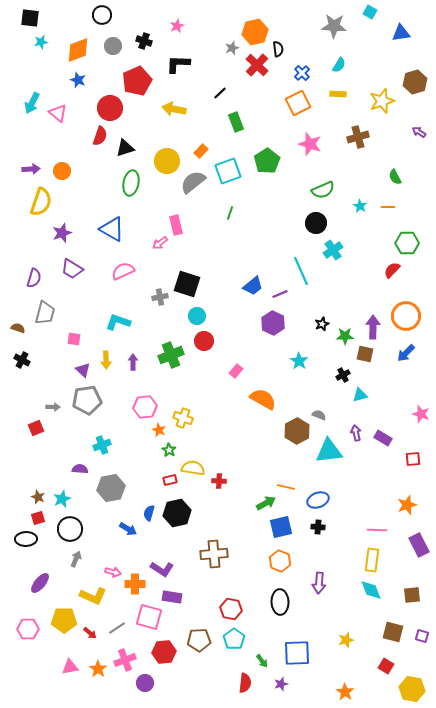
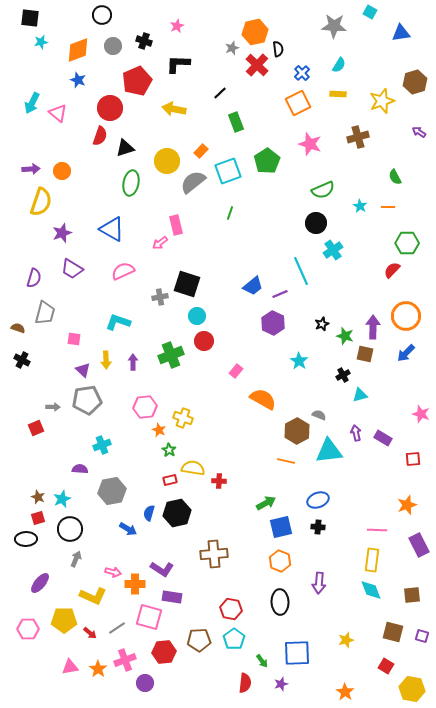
green star at (345, 336): rotated 18 degrees clockwise
orange line at (286, 487): moved 26 px up
gray hexagon at (111, 488): moved 1 px right, 3 px down
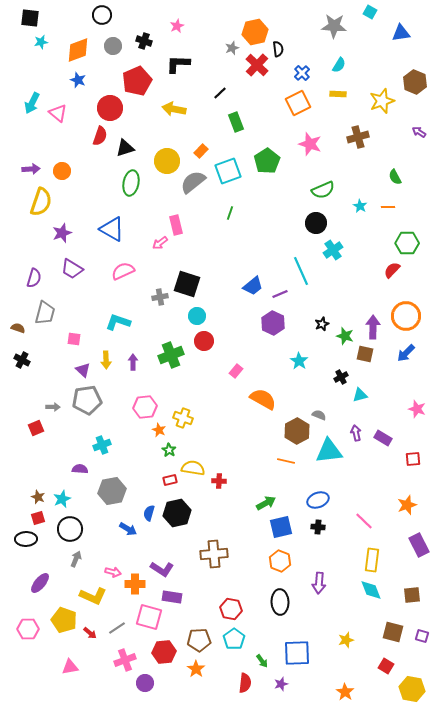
brown hexagon at (415, 82): rotated 20 degrees counterclockwise
black cross at (343, 375): moved 2 px left, 2 px down
pink star at (421, 414): moved 4 px left, 5 px up
pink line at (377, 530): moved 13 px left, 9 px up; rotated 42 degrees clockwise
yellow pentagon at (64, 620): rotated 20 degrees clockwise
orange star at (98, 669): moved 98 px right
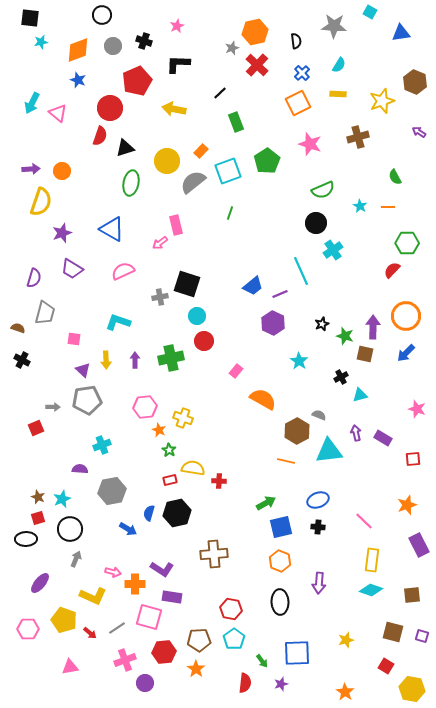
black semicircle at (278, 49): moved 18 px right, 8 px up
green cross at (171, 355): moved 3 px down; rotated 10 degrees clockwise
purple arrow at (133, 362): moved 2 px right, 2 px up
cyan diamond at (371, 590): rotated 50 degrees counterclockwise
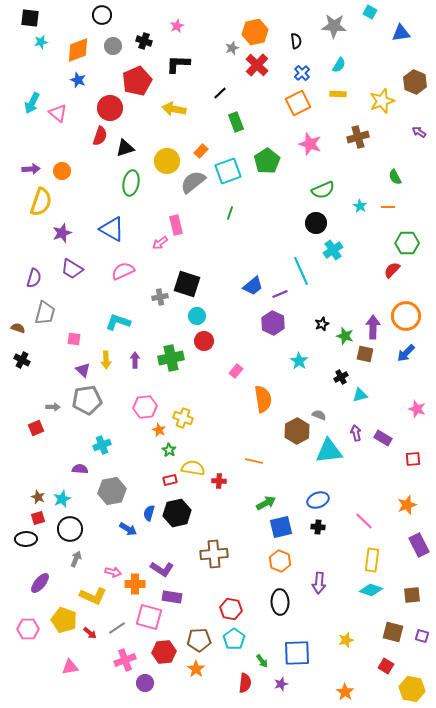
orange semicircle at (263, 399): rotated 52 degrees clockwise
orange line at (286, 461): moved 32 px left
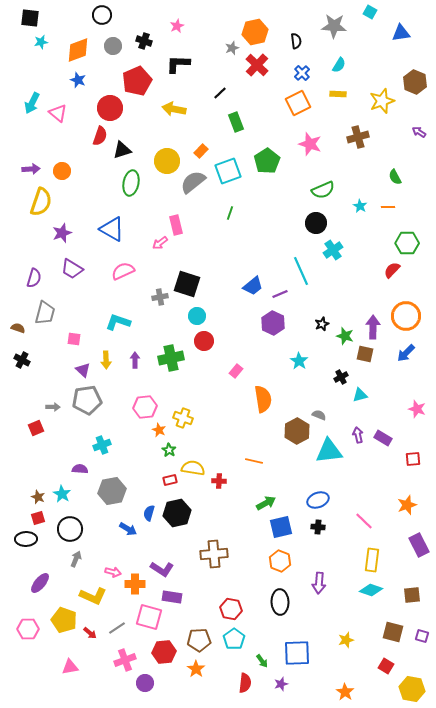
black triangle at (125, 148): moved 3 px left, 2 px down
purple arrow at (356, 433): moved 2 px right, 2 px down
cyan star at (62, 499): moved 5 px up; rotated 18 degrees counterclockwise
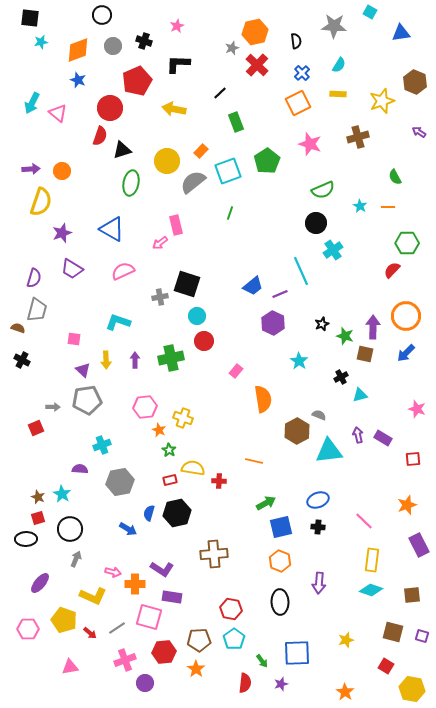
gray trapezoid at (45, 313): moved 8 px left, 3 px up
gray hexagon at (112, 491): moved 8 px right, 9 px up
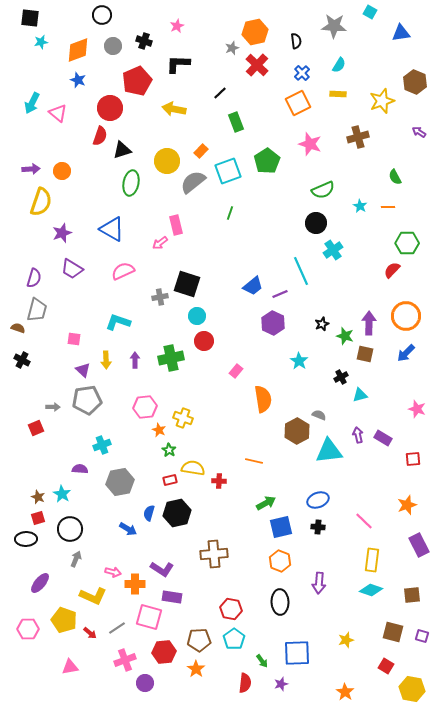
purple arrow at (373, 327): moved 4 px left, 4 px up
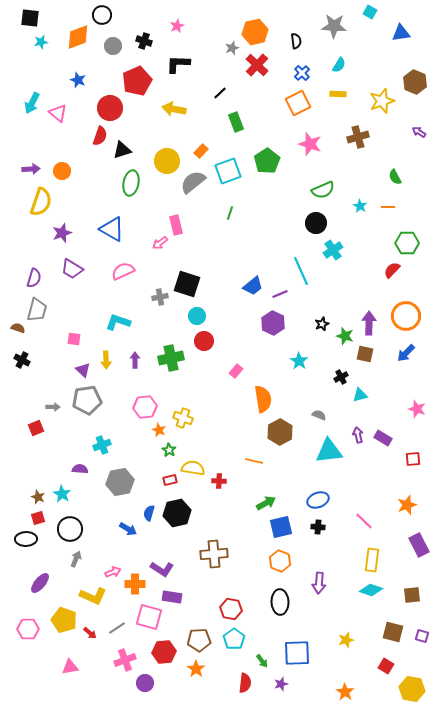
orange diamond at (78, 50): moved 13 px up
brown hexagon at (297, 431): moved 17 px left, 1 px down
pink arrow at (113, 572): rotated 35 degrees counterclockwise
